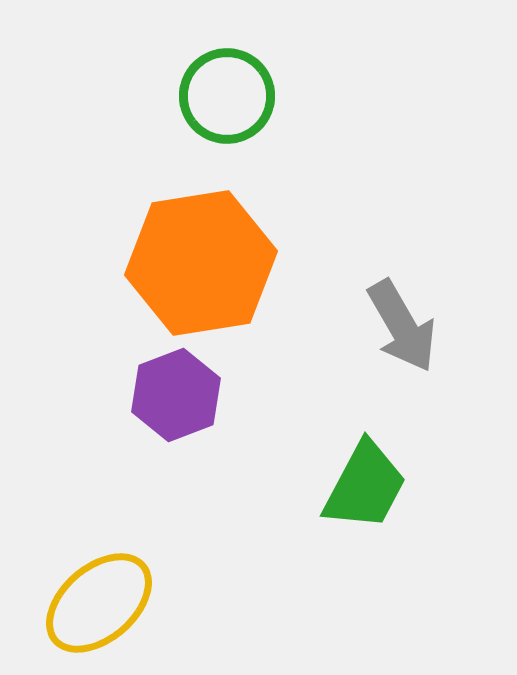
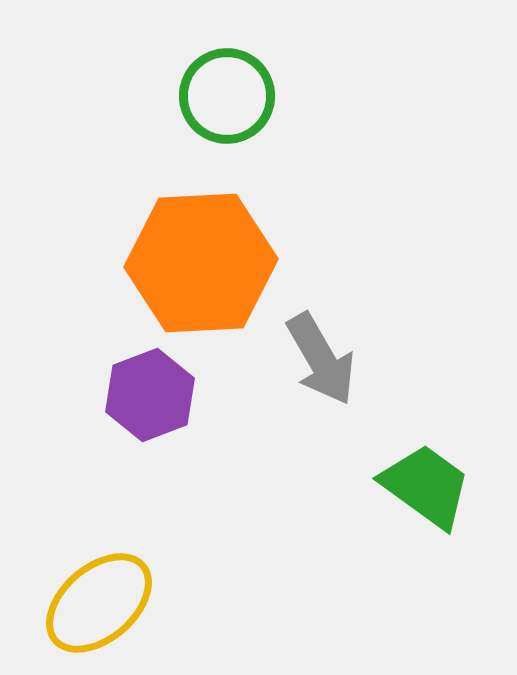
orange hexagon: rotated 6 degrees clockwise
gray arrow: moved 81 px left, 33 px down
purple hexagon: moved 26 px left
green trapezoid: moved 61 px right; rotated 82 degrees counterclockwise
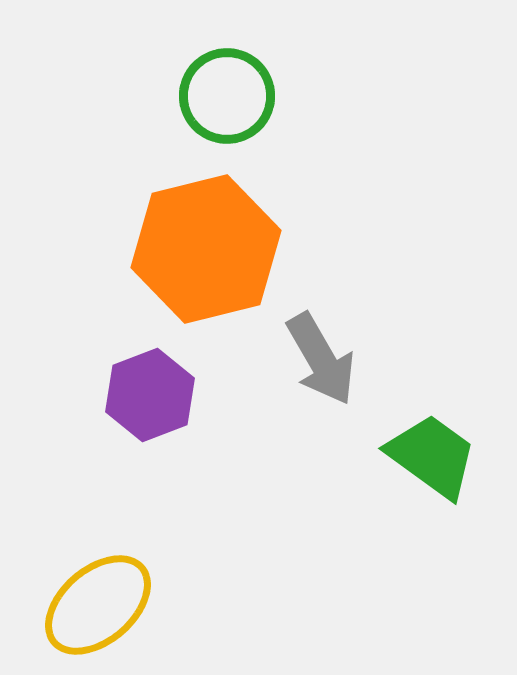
orange hexagon: moved 5 px right, 14 px up; rotated 11 degrees counterclockwise
green trapezoid: moved 6 px right, 30 px up
yellow ellipse: moved 1 px left, 2 px down
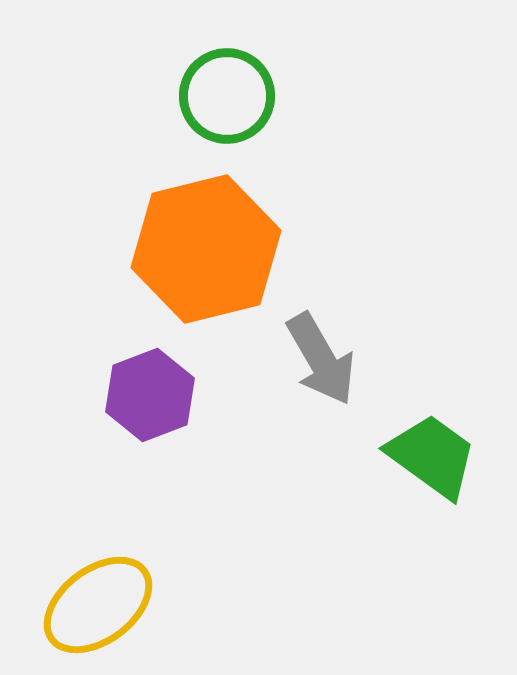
yellow ellipse: rotated 4 degrees clockwise
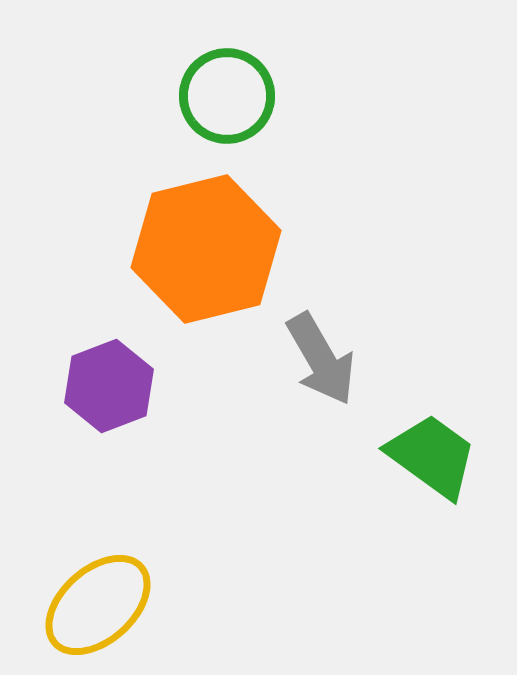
purple hexagon: moved 41 px left, 9 px up
yellow ellipse: rotated 5 degrees counterclockwise
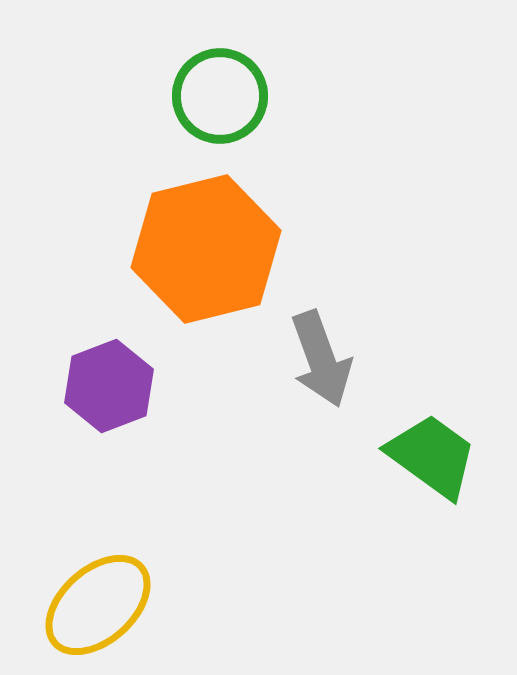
green circle: moved 7 px left
gray arrow: rotated 10 degrees clockwise
